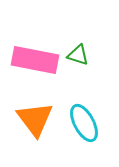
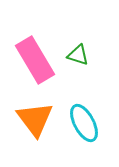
pink rectangle: rotated 48 degrees clockwise
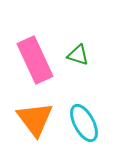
pink rectangle: rotated 6 degrees clockwise
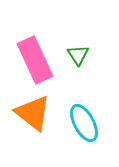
green triangle: rotated 40 degrees clockwise
orange triangle: moved 2 px left, 6 px up; rotated 15 degrees counterclockwise
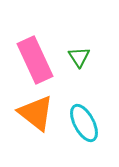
green triangle: moved 1 px right, 2 px down
orange triangle: moved 3 px right
